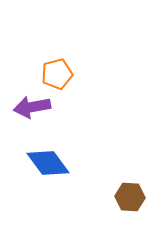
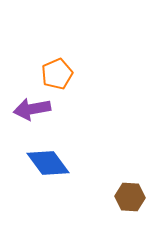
orange pentagon: rotated 8 degrees counterclockwise
purple arrow: moved 2 px down
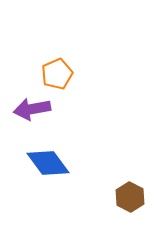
brown hexagon: rotated 24 degrees clockwise
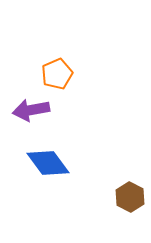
purple arrow: moved 1 px left, 1 px down
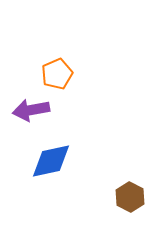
blue diamond: moved 3 px right, 2 px up; rotated 66 degrees counterclockwise
